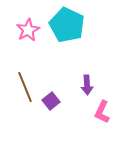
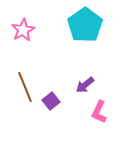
cyan pentagon: moved 18 px right; rotated 12 degrees clockwise
pink star: moved 5 px left
purple arrow: moved 2 px left; rotated 54 degrees clockwise
pink L-shape: moved 3 px left
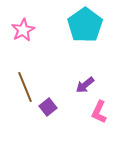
purple square: moved 3 px left, 6 px down
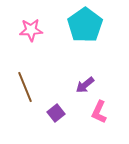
pink star: moved 8 px right; rotated 25 degrees clockwise
purple square: moved 8 px right, 6 px down
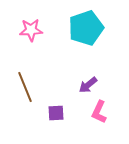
cyan pentagon: moved 1 px right, 3 px down; rotated 16 degrees clockwise
purple arrow: moved 3 px right
purple square: rotated 36 degrees clockwise
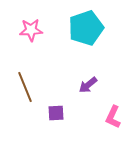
pink L-shape: moved 14 px right, 5 px down
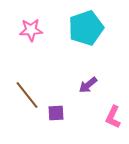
brown line: moved 2 px right, 8 px down; rotated 16 degrees counterclockwise
